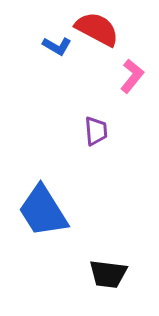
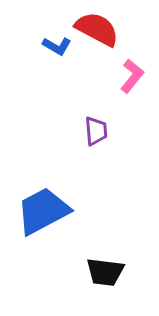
blue trapezoid: rotated 94 degrees clockwise
black trapezoid: moved 3 px left, 2 px up
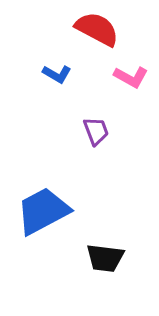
blue L-shape: moved 28 px down
pink L-shape: moved 1 px left, 1 px down; rotated 80 degrees clockwise
purple trapezoid: rotated 16 degrees counterclockwise
black trapezoid: moved 14 px up
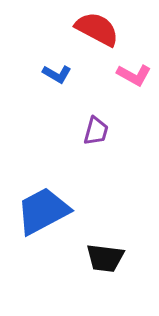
pink L-shape: moved 3 px right, 2 px up
purple trapezoid: rotated 36 degrees clockwise
